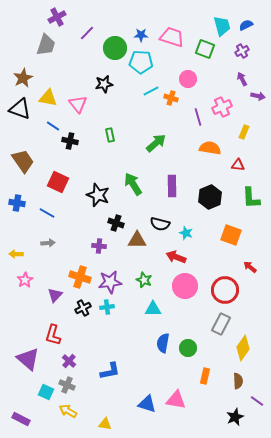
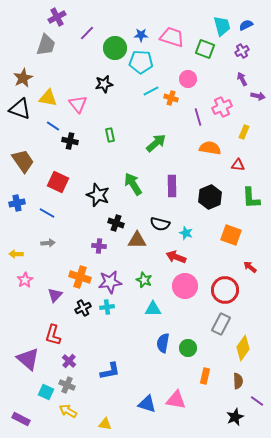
blue cross at (17, 203): rotated 21 degrees counterclockwise
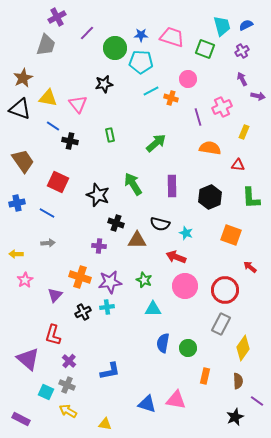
black cross at (83, 308): moved 4 px down
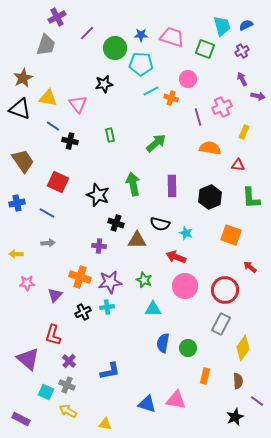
cyan pentagon at (141, 62): moved 2 px down
green arrow at (133, 184): rotated 20 degrees clockwise
pink star at (25, 280): moved 2 px right, 3 px down; rotated 28 degrees clockwise
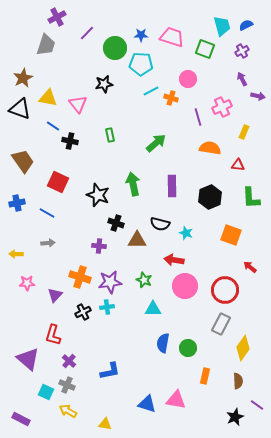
red arrow at (176, 257): moved 2 px left, 3 px down; rotated 12 degrees counterclockwise
purple line at (257, 401): moved 4 px down
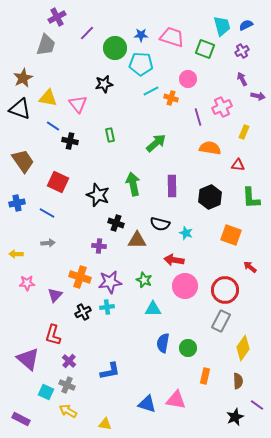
gray rectangle at (221, 324): moved 3 px up
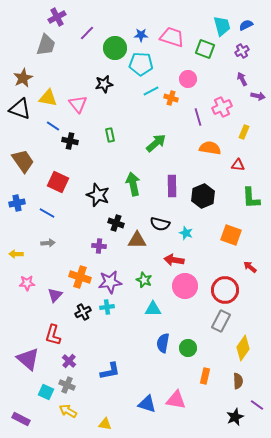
black hexagon at (210, 197): moved 7 px left, 1 px up
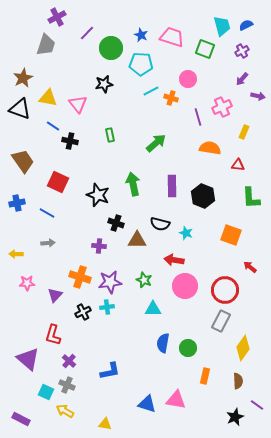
blue star at (141, 35): rotated 24 degrees clockwise
green circle at (115, 48): moved 4 px left
purple arrow at (242, 79): rotated 112 degrees counterclockwise
black hexagon at (203, 196): rotated 15 degrees counterclockwise
yellow arrow at (68, 411): moved 3 px left
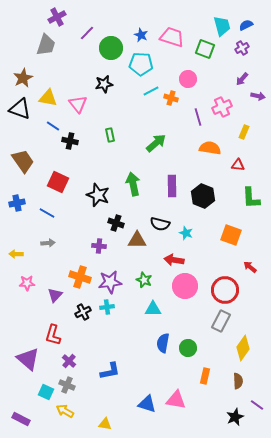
purple cross at (242, 51): moved 3 px up
